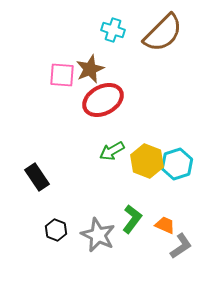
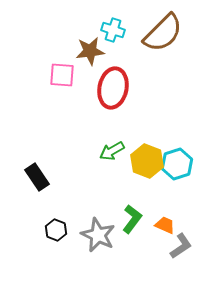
brown star: moved 18 px up; rotated 16 degrees clockwise
red ellipse: moved 10 px right, 12 px up; rotated 51 degrees counterclockwise
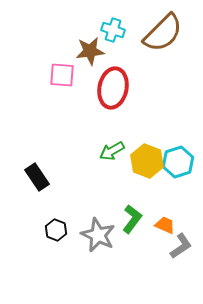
cyan hexagon: moved 1 px right, 2 px up
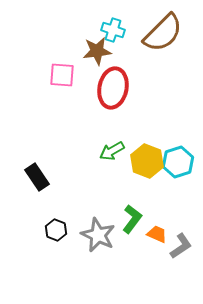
brown star: moved 7 px right
orange trapezoid: moved 8 px left, 9 px down
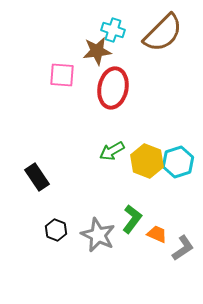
gray L-shape: moved 2 px right, 2 px down
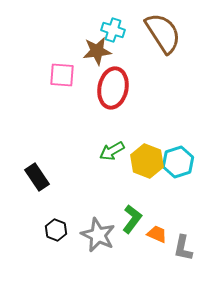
brown semicircle: rotated 78 degrees counterclockwise
gray L-shape: rotated 136 degrees clockwise
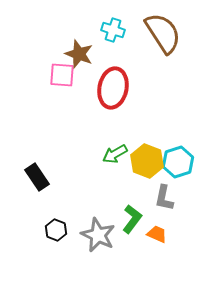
brown star: moved 18 px left, 3 px down; rotated 28 degrees clockwise
green arrow: moved 3 px right, 3 px down
gray L-shape: moved 19 px left, 50 px up
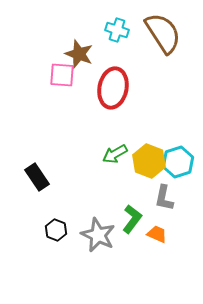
cyan cross: moved 4 px right
yellow hexagon: moved 2 px right
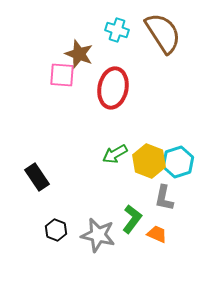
gray star: rotated 12 degrees counterclockwise
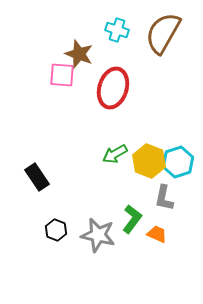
brown semicircle: rotated 117 degrees counterclockwise
red ellipse: rotated 6 degrees clockwise
